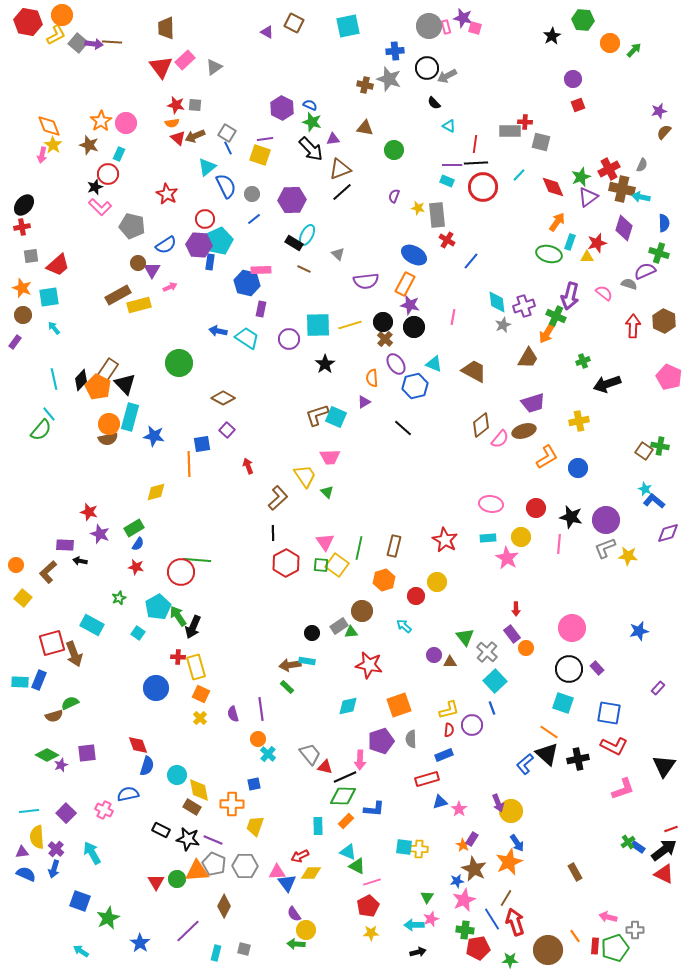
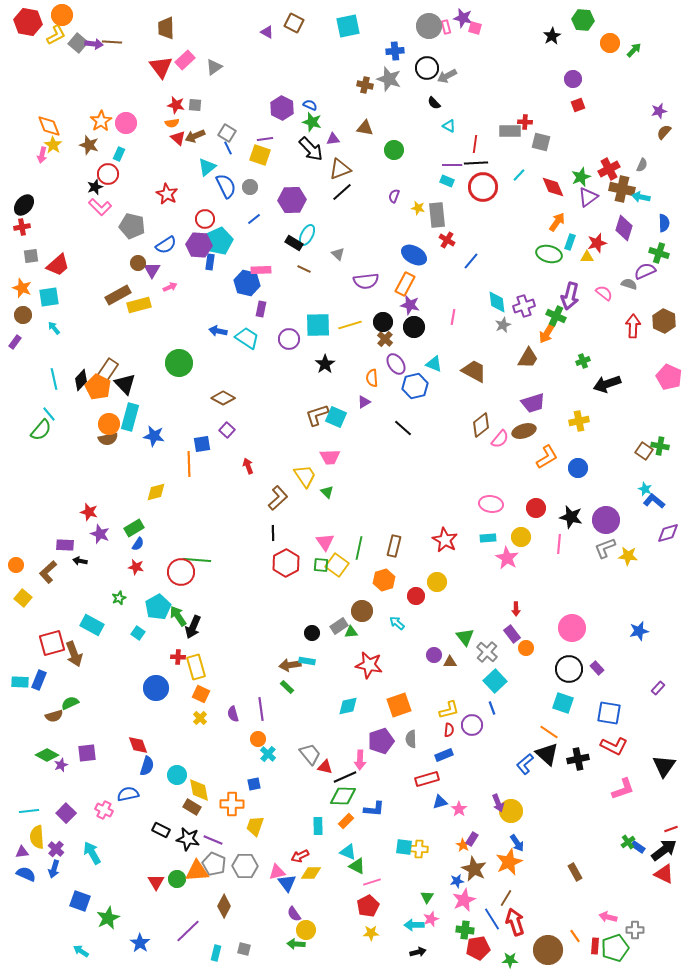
gray circle at (252, 194): moved 2 px left, 7 px up
cyan arrow at (404, 626): moved 7 px left, 3 px up
pink triangle at (277, 872): rotated 12 degrees counterclockwise
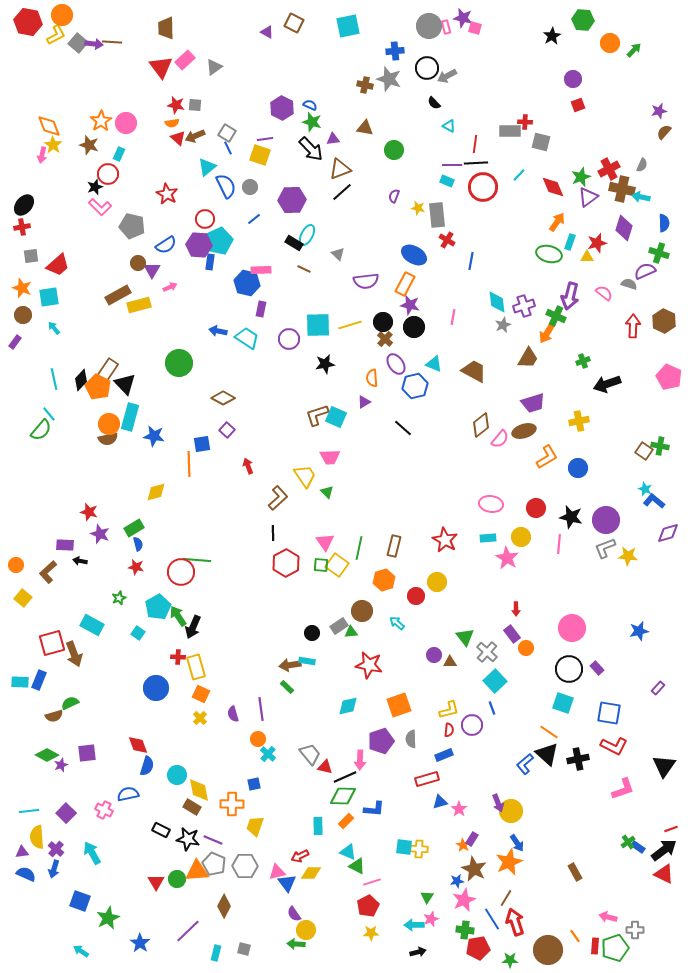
blue line at (471, 261): rotated 30 degrees counterclockwise
black star at (325, 364): rotated 24 degrees clockwise
blue semicircle at (138, 544): rotated 48 degrees counterclockwise
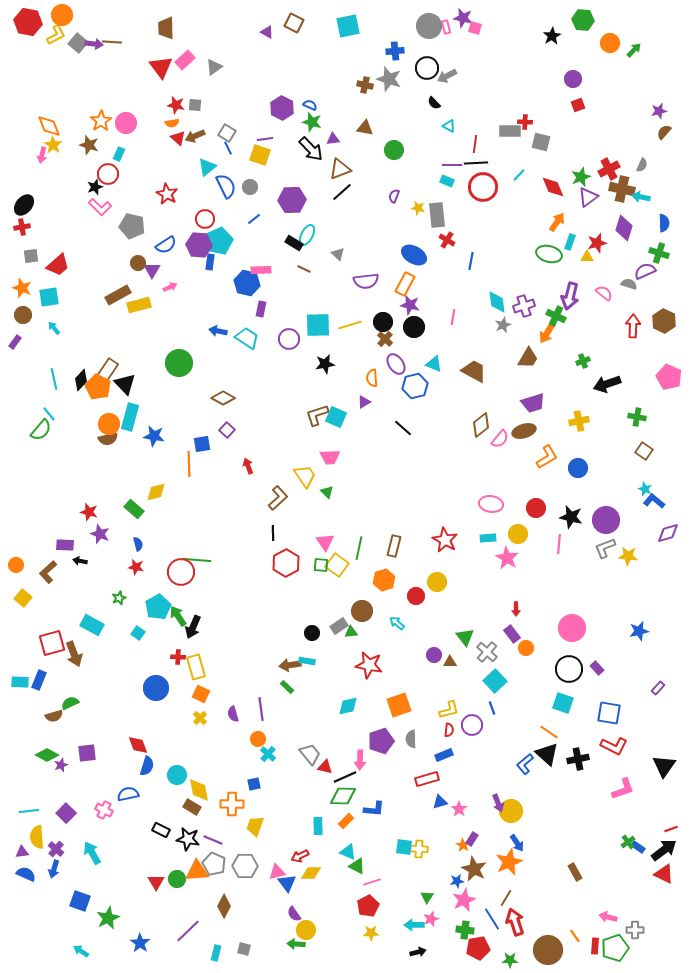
green cross at (660, 446): moved 23 px left, 29 px up
green rectangle at (134, 528): moved 19 px up; rotated 72 degrees clockwise
yellow circle at (521, 537): moved 3 px left, 3 px up
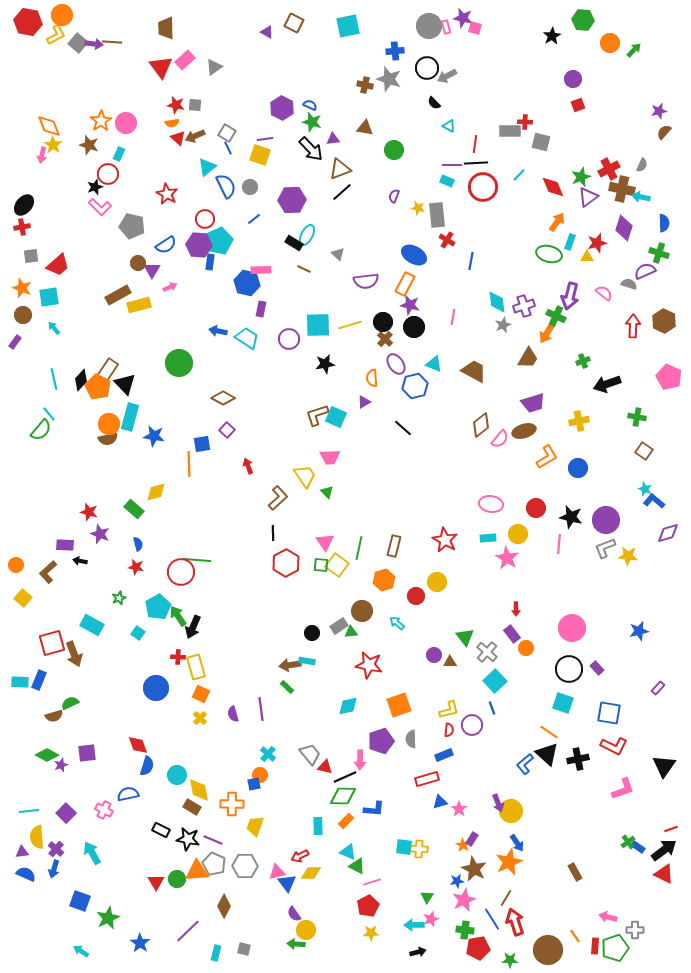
orange circle at (258, 739): moved 2 px right, 36 px down
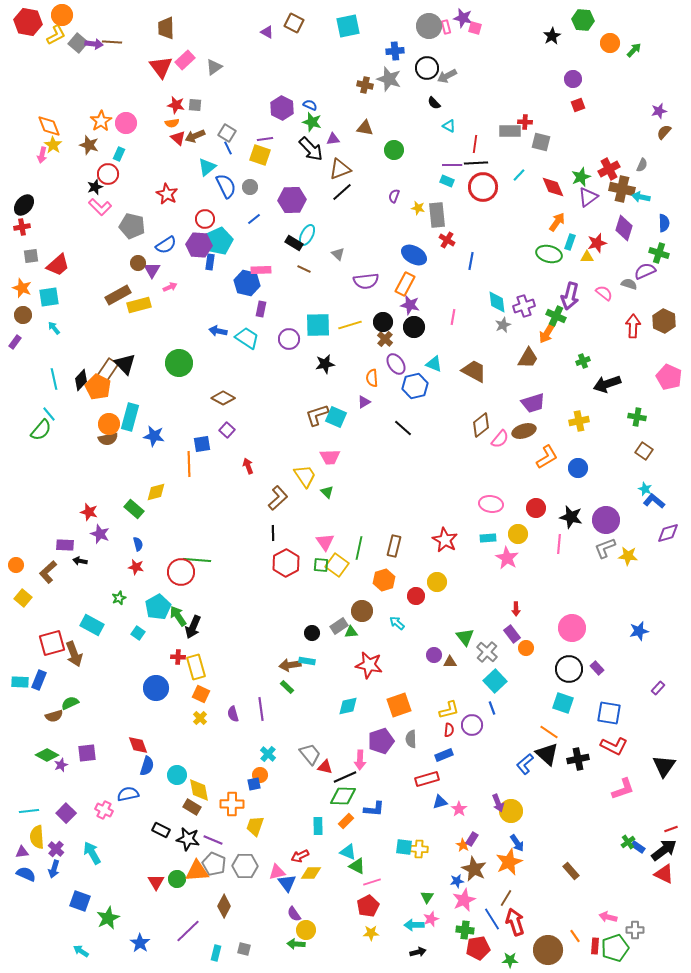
black triangle at (125, 384): moved 20 px up
brown rectangle at (575, 872): moved 4 px left, 1 px up; rotated 12 degrees counterclockwise
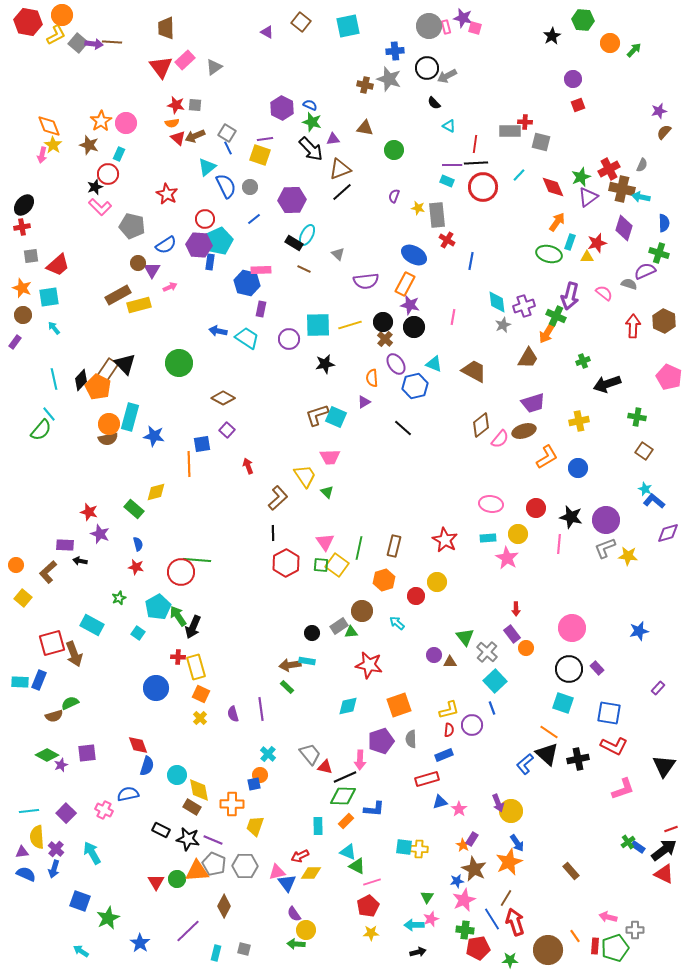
brown square at (294, 23): moved 7 px right, 1 px up; rotated 12 degrees clockwise
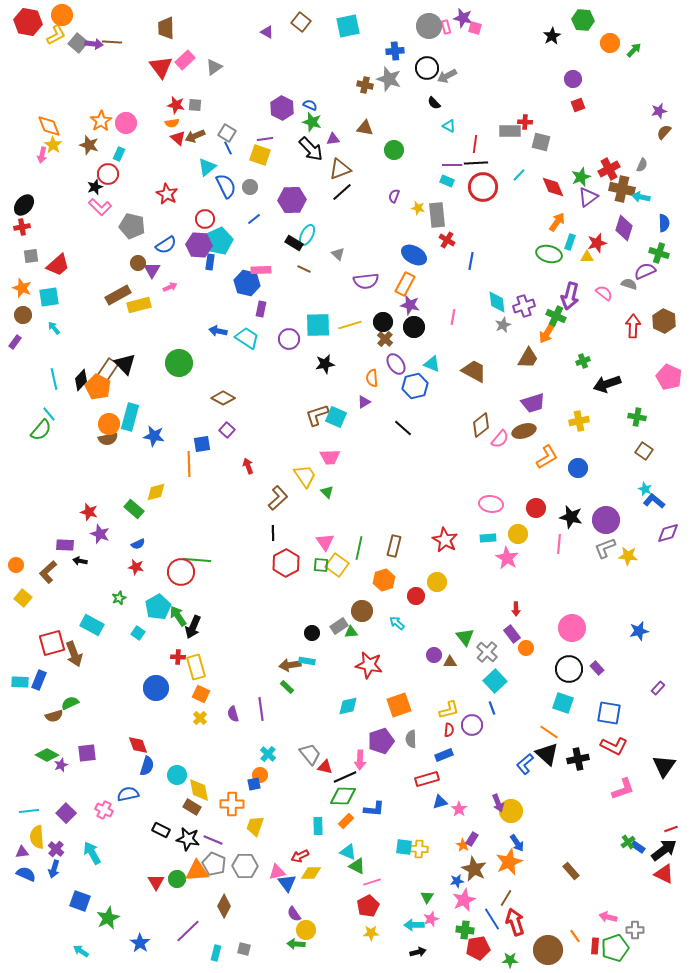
cyan triangle at (434, 364): moved 2 px left
blue semicircle at (138, 544): rotated 80 degrees clockwise
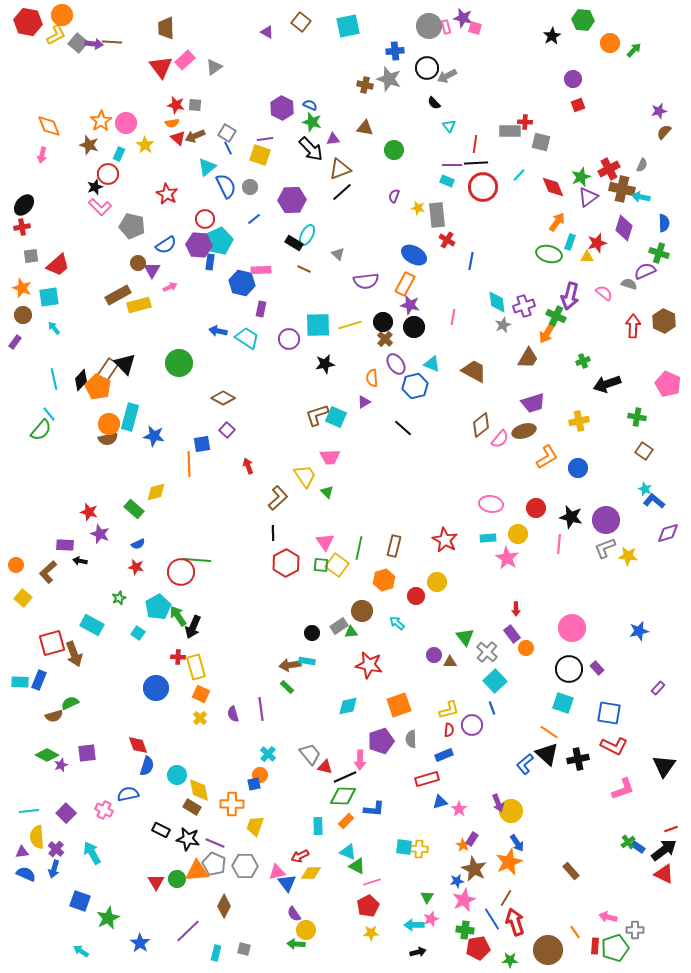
cyan triangle at (449, 126): rotated 24 degrees clockwise
yellow star at (53, 145): moved 92 px right
blue hexagon at (247, 283): moved 5 px left
pink pentagon at (669, 377): moved 1 px left, 7 px down
purple line at (213, 840): moved 2 px right, 3 px down
orange line at (575, 936): moved 4 px up
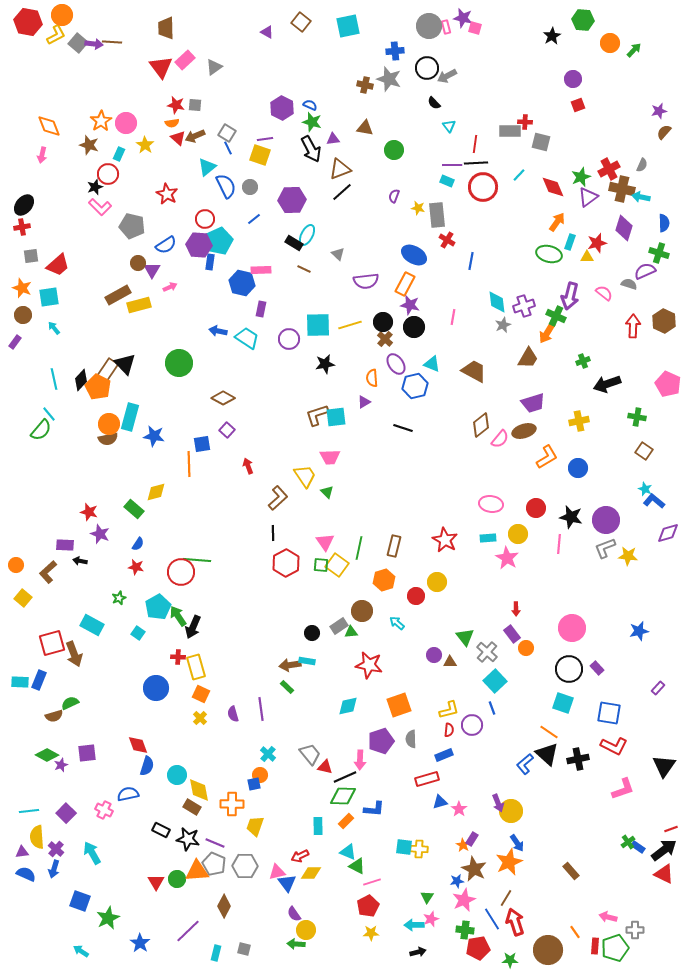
black arrow at (311, 149): rotated 16 degrees clockwise
cyan square at (336, 417): rotated 30 degrees counterclockwise
black line at (403, 428): rotated 24 degrees counterclockwise
blue semicircle at (138, 544): rotated 32 degrees counterclockwise
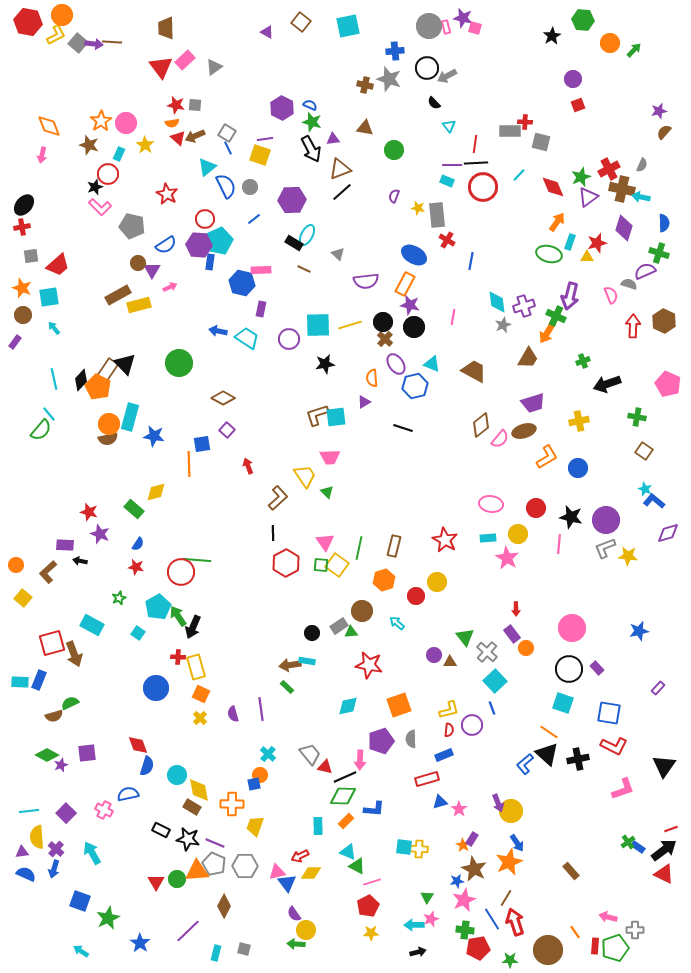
pink semicircle at (604, 293): moved 7 px right, 2 px down; rotated 30 degrees clockwise
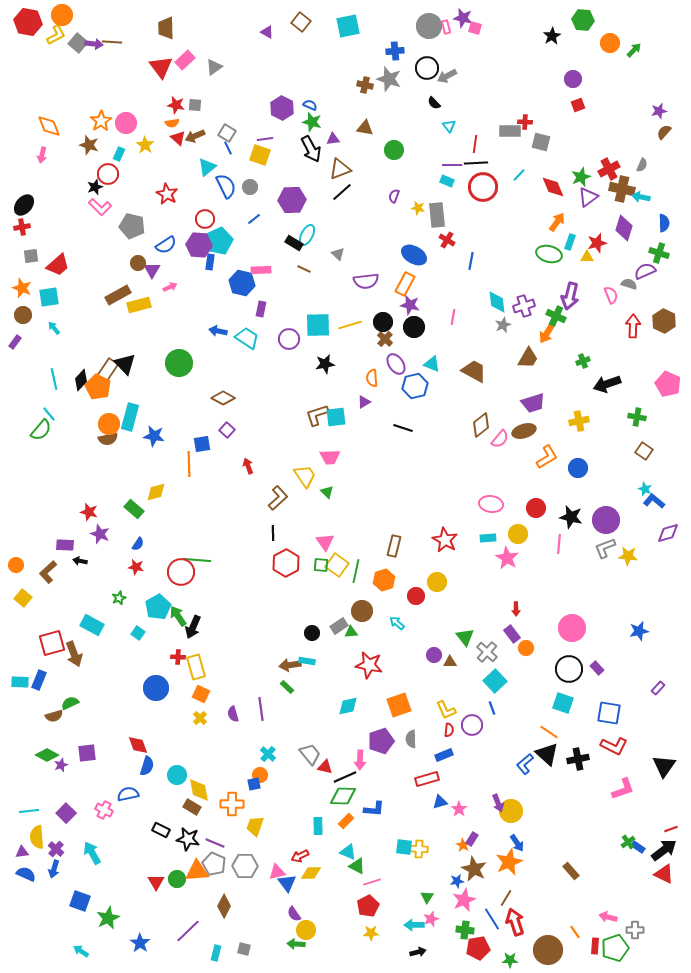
green line at (359, 548): moved 3 px left, 23 px down
yellow L-shape at (449, 710): moved 3 px left; rotated 80 degrees clockwise
